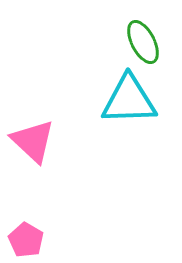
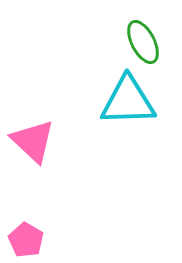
cyan triangle: moved 1 px left, 1 px down
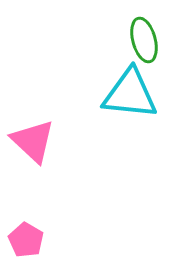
green ellipse: moved 1 px right, 2 px up; rotated 12 degrees clockwise
cyan triangle: moved 2 px right, 7 px up; rotated 8 degrees clockwise
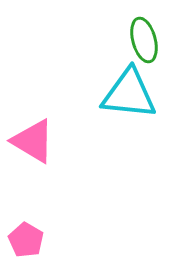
cyan triangle: moved 1 px left
pink triangle: rotated 12 degrees counterclockwise
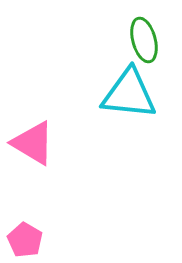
pink triangle: moved 2 px down
pink pentagon: moved 1 px left
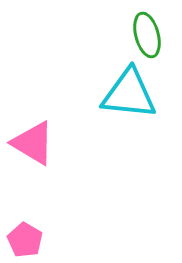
green ellipse: moved 3 px right, 5 px up
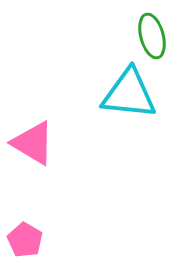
green ellipse: moved 5 px right, 1 px down
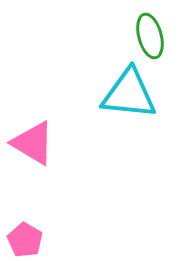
green ellipse: moved 2 px left
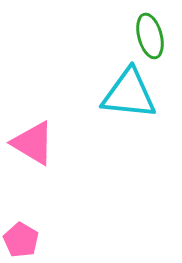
pink pentagon: moved 4 px left
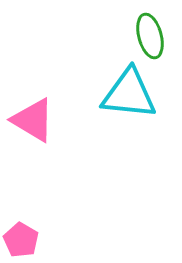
pink triangle: moved 23 px up
